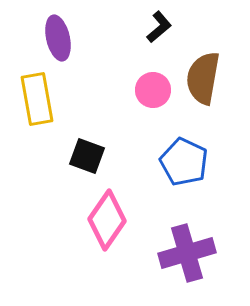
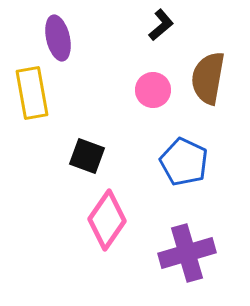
black L-shape: moved 2 px right, 2 px up
brown semicircle: moved 5 px right
yellow rectangle: moved 5 px left, 6 px up
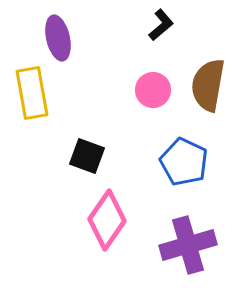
brown semicircle: moved 7 px down
purple cross: moved 1 px right, 8 px up
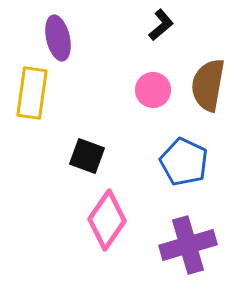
yellow rectangle: rotated 18 degrees clockwise
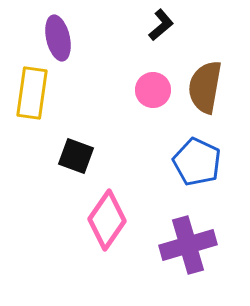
brown semicircle: moved 3 px left, 2 px down
black square: moved 11 px left
blue pentagon: moved 13 px right
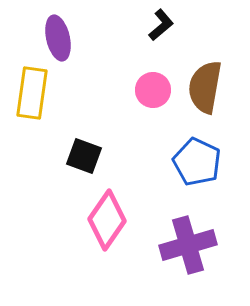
black square: moved 8 px right
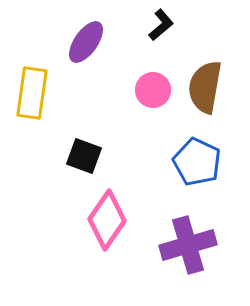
purple ellipse: moved 28 px right, 4 px down; rotated 48 degrees clockwise
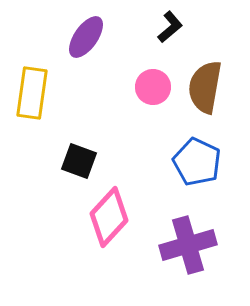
black L-shape: moved 9 px right, 2 px down
purple ellipse: moved 5 px up
pink circle: moved 3 px up
black square: moved 5 px left, 5 px down
pink diamond: moved 2 px right, 3 px up; rotated 8 degrees clockwise
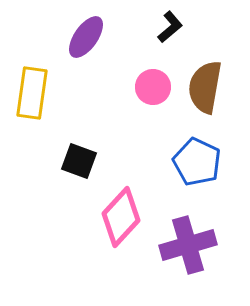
pink diamond: moved 12 px right
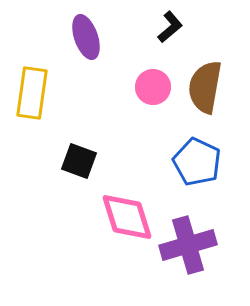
purple ellipse: rotated 54 degrees counterclockwise
pink diamond: moved 6 px right; rotated 60 degrees counterclockwise
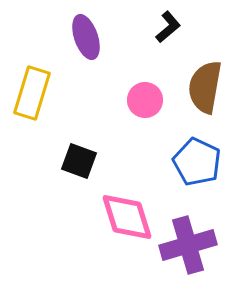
black L-shape: moved 2 px left
pink circle: moved 8 px left, 13 px down
yellow rectangle: rotated 9 degrees clockwise
